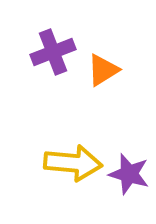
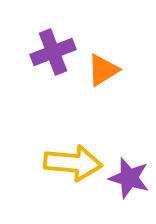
purple star: moved 4 px down
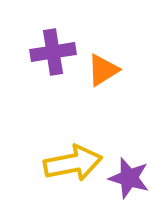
purple cross: rotated 12 degrees clockwise
yellow arrow: rotated 16 degrees counterclockwise
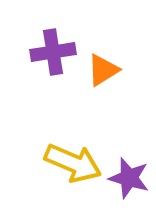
yellow arrow: rotated 34 degrees clockwise
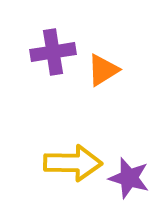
yellow arrow: rotated 22 degrees counterclockwise
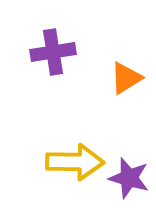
orange triangle: moved 23 px right, 8 px down
yellow arrow: moved 2 px right, 1 px up
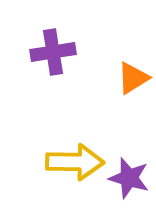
orange triangle: moved 7 px right
